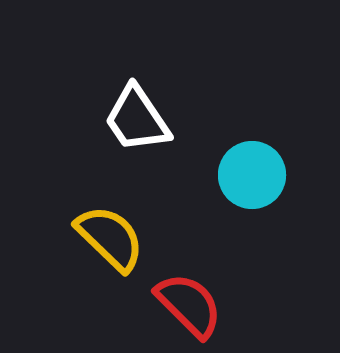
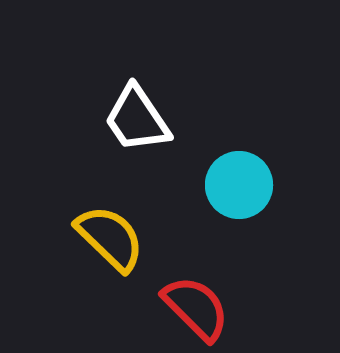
cyan circle: moved 13 px left, 10 px down
red semicircle: moved 7 px right, 3 px down
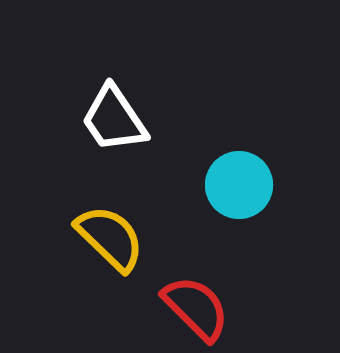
white trapezoid: moved 23 px left
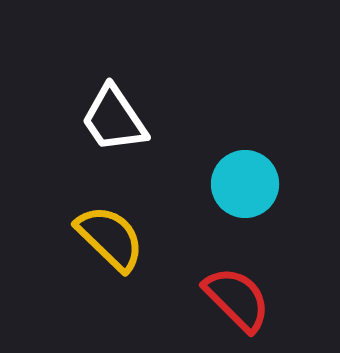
cyan circle: moved 6 px right, 1 px up
red semicircle: moved 41 px right, 9 px up
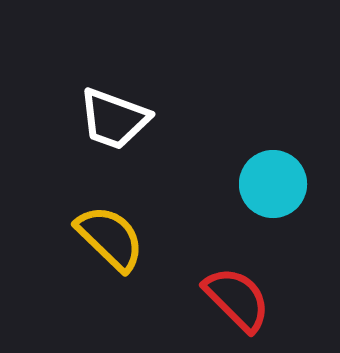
white trapezoid: rotated 36 degrees counterclockwise
cyan circle: moved 28 px right
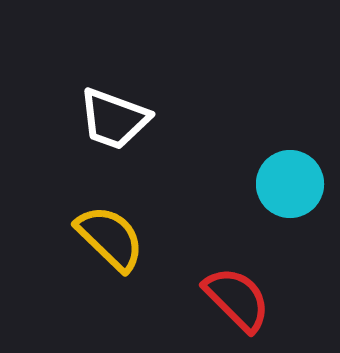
cyan circle: moved 17 px right
